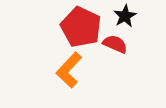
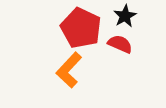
red pentagon: moved 1 px down
red semicircle: moved 5 px right
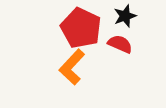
black star: rotated 10 degrees clockwise
orange L-shape: moved 3 px right, 3 px up
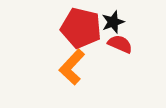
black star: moved 12 px left, 6 px down
red pentagon: rotated 12 degrees counterclockwise
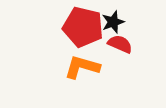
red pentagon: moved 2 px right, 1 px up
orange L-shape: moved 10 px right; rotated 63 degrees clockwise
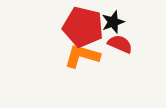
orange L-shape: moved 11 px up
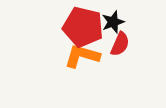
red semicircle: rotated 90 degrees clockwise
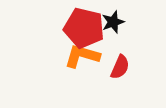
red pentagon: moved 1 px right, 1 px down
red semicircle: moved 23 px down
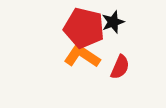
orange L-shape: rotated 18 degrees clockwise
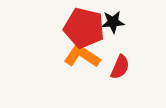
black star: rotated 15 degrees clockwise
